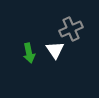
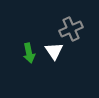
white triangle: moved 1 px left, 1 px down
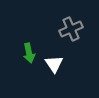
white triangle: moved 13 px down
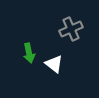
white triangle: rotated 18 degrees counterclockwise
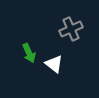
green arrow: rotated 12 degrees counterclockwise
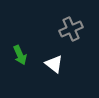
green arrow: moved 9 px left, 2 px down
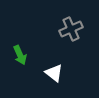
white triangle: moved 9 px down
